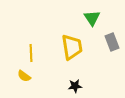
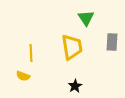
green triangle: moved 6 px left
gray rectangle: rotated 24 degrees clockwise
yellow semicircle: moved 1 px left; rotated 16 degrees counterclockwise
black star: rotated 24 degrees counterclockwise
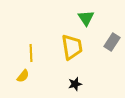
gray rectangle: rotated 30 degrees clockwise
yellow semicircle: rotated 72 degrees counterclockwise
black star: moved 2 px up; rotated 16 degrees clockwise
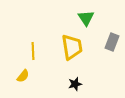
gray rectangle: rotated 12 degrees counterclockwise
yellow line: moved 2 px right, 2 px up
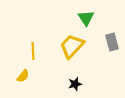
gray rectangle: rotated 36 degrees counterclockwise
yellow trapezoid: moved 1 px up; rotated 128 degrees counterclockwise
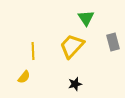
gray rectangle: moved 1 px right
yellow semicircle: moved 1 px right, 1 px down
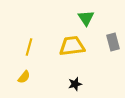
yellow trapezoid: rotated 40 degrees clockwise
yellow line: moved 4 px left, 4 px up; rotated 18 degrees clockwise
